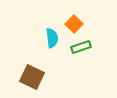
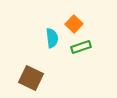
brown square: moved 1 px left, 1 px down
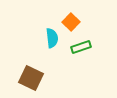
orange square: moved 3 px left, 2 px up
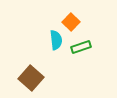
cyan semicircle: moved 4 px right, 2 px down
brown square: rotated 15 degrees clockwise
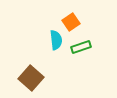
orange square: rotated 12 degrees clockwise
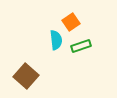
green rectangle: moved 1 px up
brown square: moved 5 px left, 2 px up
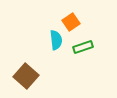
green rectangle: moved 2 px right, 1 px down
